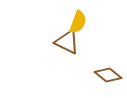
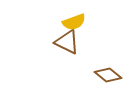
yellow semicircle: moved 4 px left; rotated 50 degrees clockwise
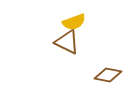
brown diamond: rotated 28 degrees counterclockwise
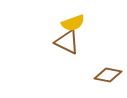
yellow semicircle: moved 1 px left, 1 px down
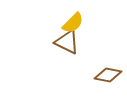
yellow semicircle: rotated 25 degrees counterclockwise
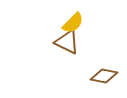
brown diamond: moved 4 px left, 1 px down
